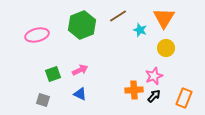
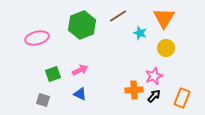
cyan star: moved 3 px down
pink ellipse: moved 3 px down
orange rectangle: moved 2 px left
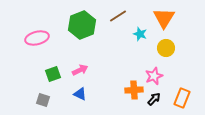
cyan star: moved 1 px down
black arrow: moved 3 px down
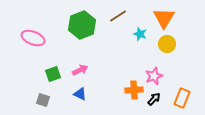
pink ellipse: moved 4 px left; rotated 35 degrees clockwise
yellow circle: moved 1 px right, 4 px up
